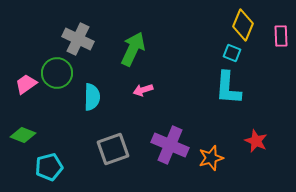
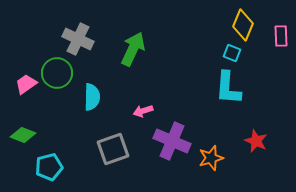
pink arrow: moved 21 px down
purple cross: moved 2 px right, 4 px up
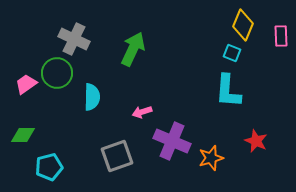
gray cross: moved 4 px left
cyan L-shape: moved 3 px down
pink arrow: moved 1 px left, 1 px down
green diamond: rotated 20 degrees counterclockwise
gray square: moved 4 px right, 7 px down
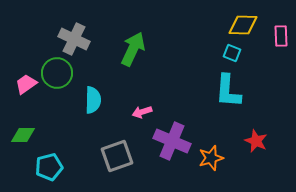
yellow diamond: rotated 68 degrees clockwise
cyan semicircle: moved 1 px right, 3 px down
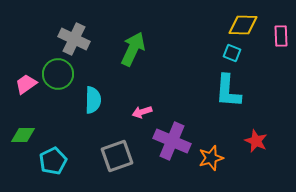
green circle: moved 1 px right, 1 px down
cyan pentagon: moved 4 px right, 6 px up; rotated 12 degrees counterclockwise
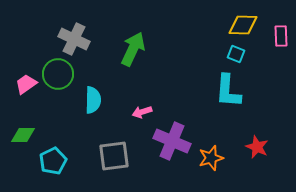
cyan square: moved 4 px right, 1 px down
red star: moved 1 px right, 6 px down
gray square: moved 3 px left; rotated 12 degrees clockwise
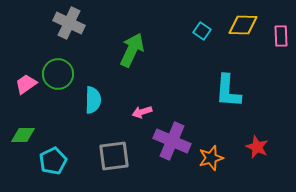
gray cross: moved 5 px left, 16 px up
green arrow: moved 1 px left, 1 px down
cyan square: moved 34 px left, 23 px up; rotated 12 degrees clockwise
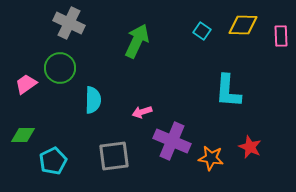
green arrow: moved 5 px right, 9 px up
green circle: moved 2 px right, 6 px up
red star: moved 7 px left
orange star: rotated 25 degrees clockwise
